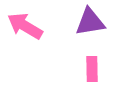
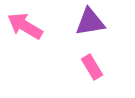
pink rectangle: moved 2 px up; rotated 30 degrees counterclockwise
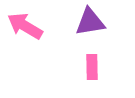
pink rectangle: rotated 30 degrees clockwise
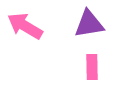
purple triangle: moved 1 px left, 2 px down
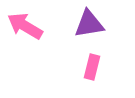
pink rectangle: rotated 15 degrees clockwise
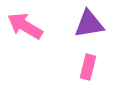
pink rectangle: moved 4 px left
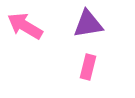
purple triangle: moved 1 px left
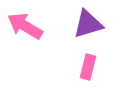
purple triangle: rotated 8 degrees counterclockwise
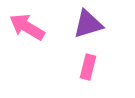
pink arrow: moved 2 px right, 1 px down
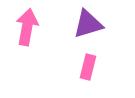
pink arrow: rotated 69 degrees clockwise
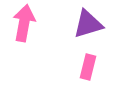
pink arrow: moved 3 px left, 4 px up
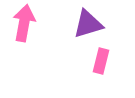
pink rectangle: moved 13 px right, 6 px up
